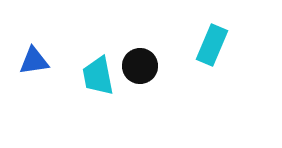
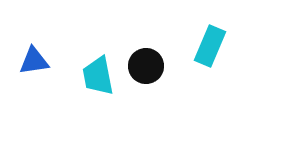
cyan rectangle: moved 2 px left, 1 px down
black circle: moved 6 px right
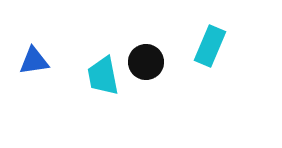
black circle: moved 4 px up
cyan trapezoid: moved 5 px right
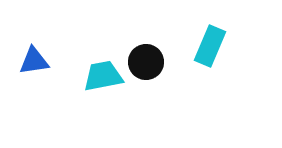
cyan trapezoid: rotated 90 degrees clockwise
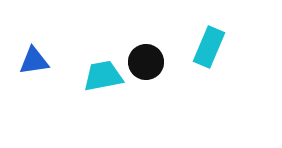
cyan rectangle: moved 1 px left, 1 px down
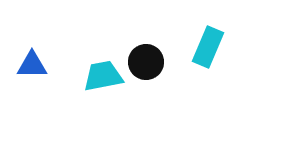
cyan rectangle: moved 1 px left
blue triangle: moved 2 px left, 4 px down; rotated 8 degrees clockwise
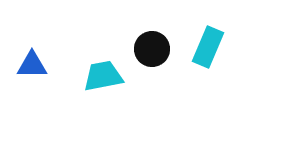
black circle: moved 6 px right, 13 px up
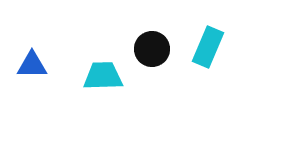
cyan trapezoid: rotated 9 degrees clockwise
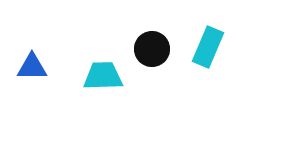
blue triangle: moved 2 px down
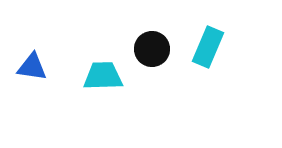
blue triangle: rotated 8 degrees clockwise
